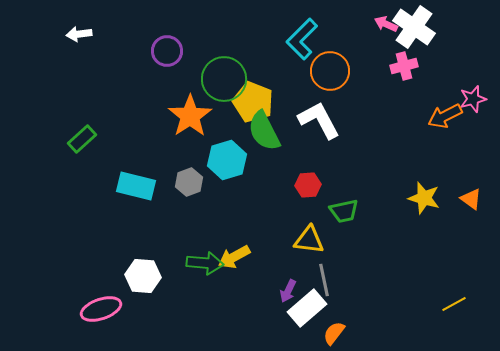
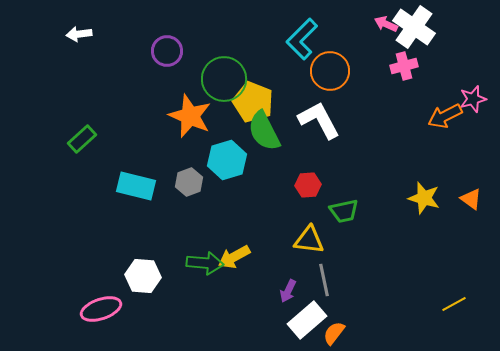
orange star: rotated 15 degrees counterclockwise
white rectangle: moved 12 px down
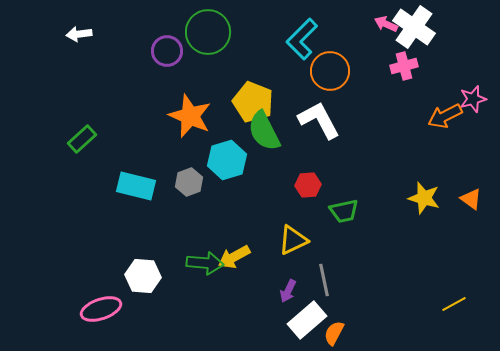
green circle: moved 16 px left, 47 px up
yellow triangle: moved 16 px left; rotated 32 degrees counterclockwise
orange semicircle: rotated 10 degrees counterclockwise
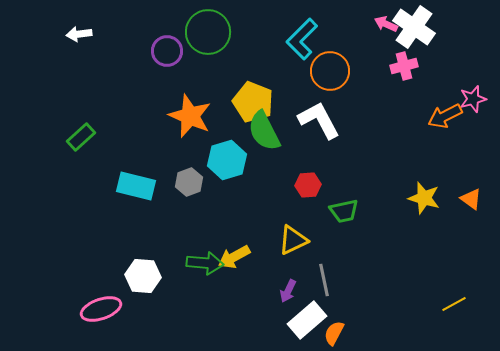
green rectangle: moved 1 px left, 2 px up
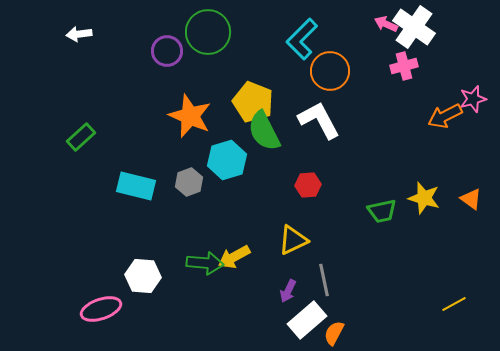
green trapezoid: moved 38 px right
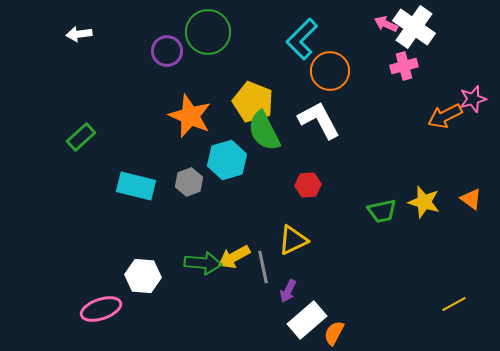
yellow star: moved 4 px down
green arrow: moved 2 px left
gray line: moved 61 px left, 13 px up
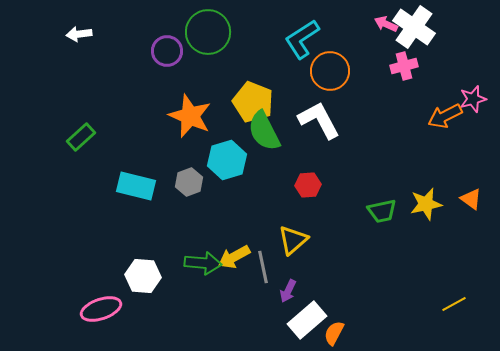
cyan L-shape: rotated 12 degrees clockwise
yellow star: moved 2 px right, 2 px down; rotated 28 degrees counterclockwise
yellow triangle: rotated 16 degrees counterclockwise
